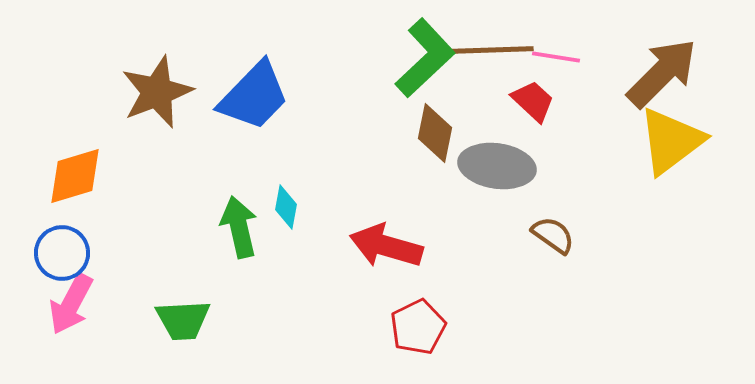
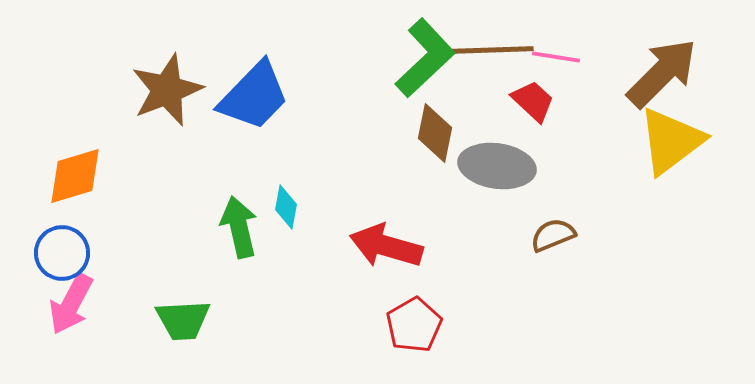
brown star: moved 10 px right, 2 px up
brown semicircle: rotated 57 degrees counterclockwise
red pentagon: moved 4 px left, 2 px up; rotated 4 degrees counterclockwise
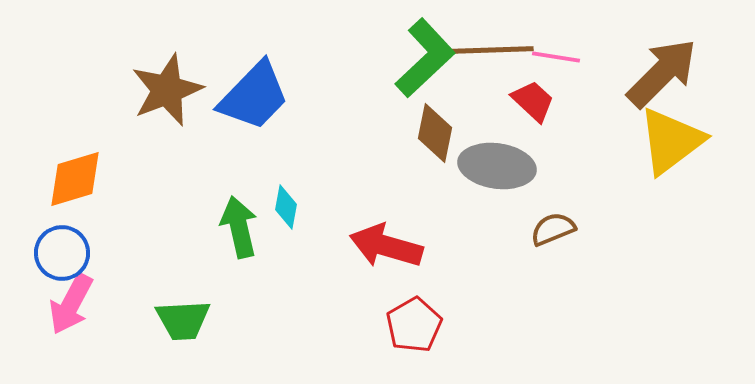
orange diamond: moved 3 px down
brown semicircle: moved 6 px up
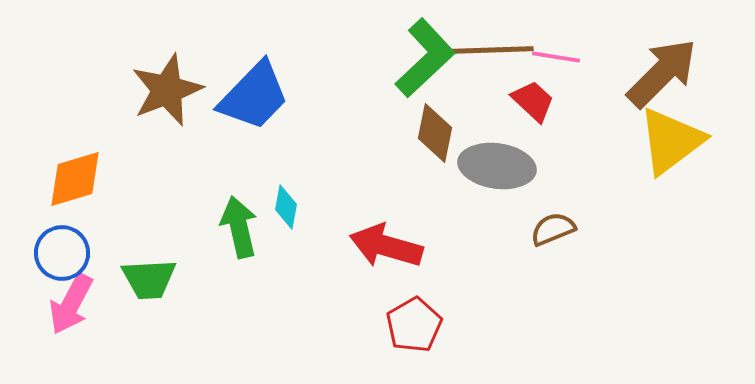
green trapezoid: moved 34 px left, 41 px up
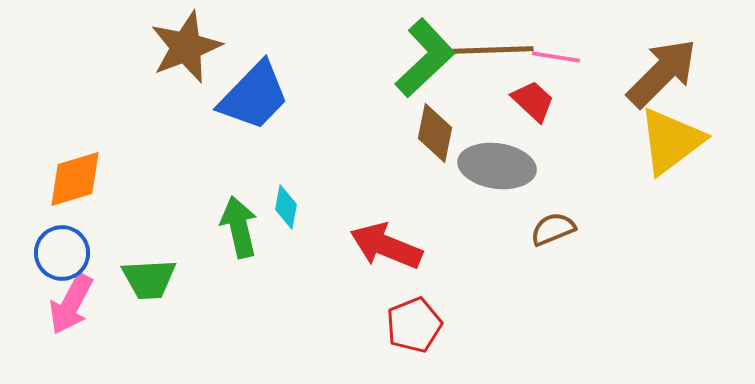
brown star: moved 19 px right, 43 px up
red arrow: rotated 6 degrees clockwise
red pentagon: rotated 8 degrees clockwise
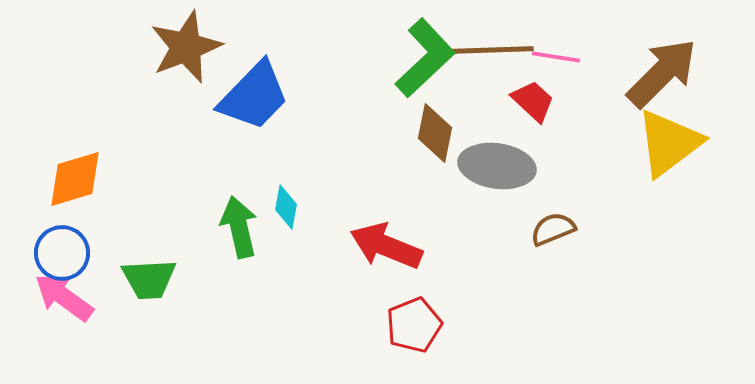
yellow triangle: moved 2 px left, 2 px down
pink arrow: moved 7 px left, 7 px up; rotated 98 degrees clockwise
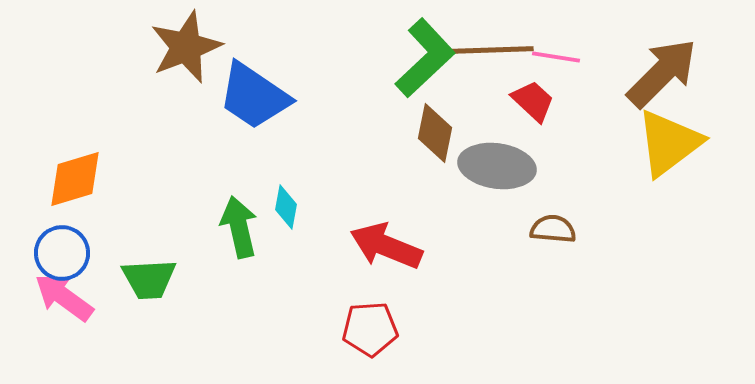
blue trapezoid: rotated 80 degrees clockwise
brown semicircle: rotated 27 degrees clockwise
red pentagon: moved 44 px left, 4 px down; rotated 18 degrees clockwise
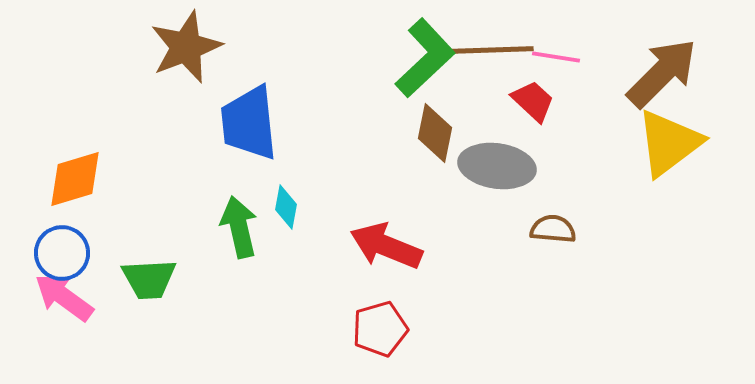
blue trapezoid: moved 5 px left, 27 px down; rotated 50 degrees clockwise
red pentagon: moved 10 px right; rotated 12 degrees counterclockwise
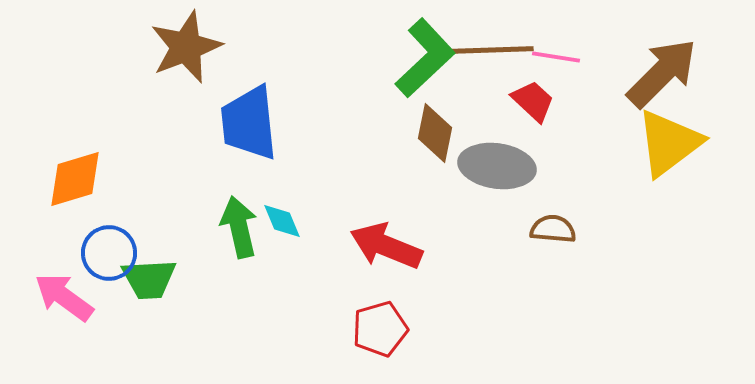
cyan diamond: moved 4 px left, 14 px down; rotated 33 degrees counterclockwise
blue circle: moved 47 px right
